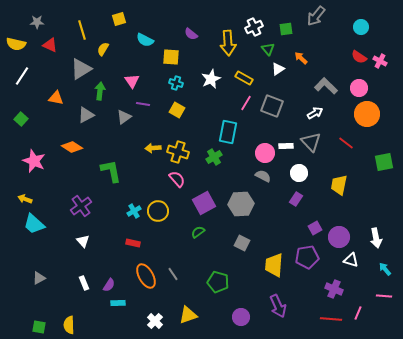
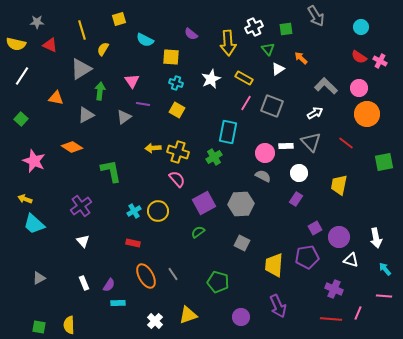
gray arrow at (316, 16): rotated 70 degrees counterclockwise
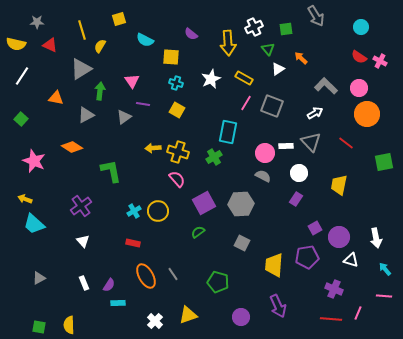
yellow semicircle at (103, 49): moved 3 px left, 3 px up
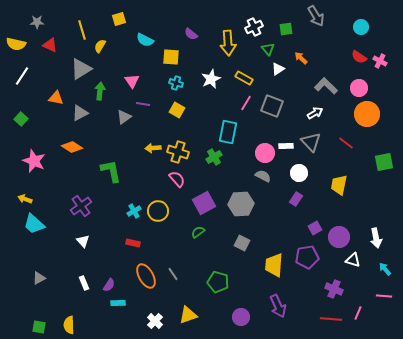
gray triangle at (86, 115): moved 6 px left, 2 px up
white triangle at (351, 260): moved 2 px right
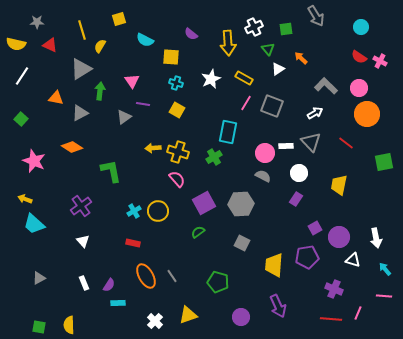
gray line at (173, 274): moved 1 px left, 2 px down
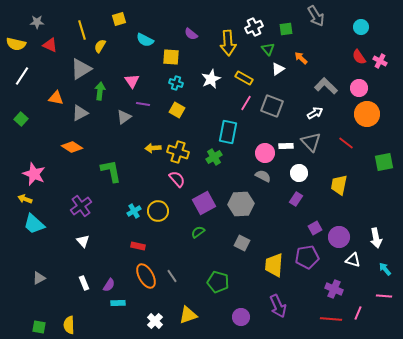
red semicircle at (359, 57): rotated 21 degrees clockwise
pink star at (34, 161): moved 13 px down
red rectangle at (133, 243): moved 5 px right, 3 px down
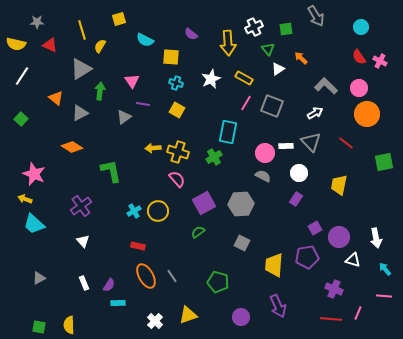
orange triangle at (56, 98): rotated 28 degrees clockwise
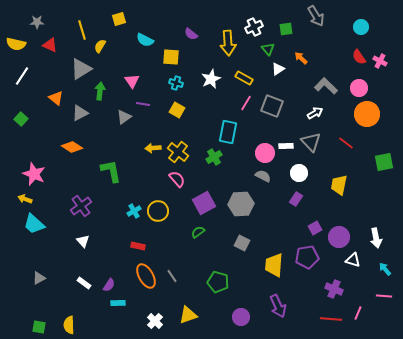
yellow cross at (178, 152): rotated 20 degrees clockwise
white rectangle at (84, 283): rotated 32 degrees counterclockwise
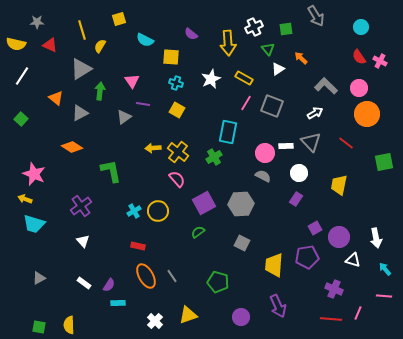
cyan trapezoid at (34, 224): rotated 25 degrees counterclockwise
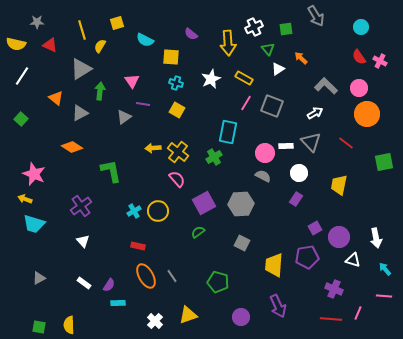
yellow square at (119, 19): moved 2 px left, 4 px down
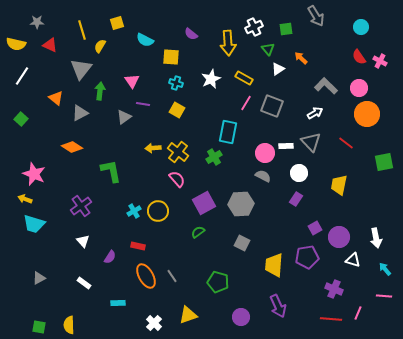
gray triangle at (81, 69): rotated 20 degrees counterclockwise
purple semicircle at (109, 285): moved 1 px right, 28 px up
white cross at (155, 321): moved 1 px left, 2 px down
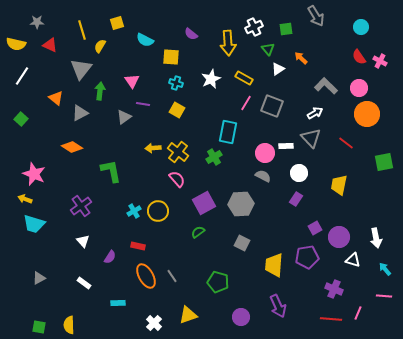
gray triangle at (311, 142): moved 4 px up
